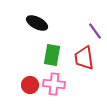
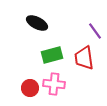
green rectangle: rotated 65 degrees clockwise
red circle: moved 3 px down
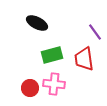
purple line: moved 1 px down
red trapezoid: moved 1 px down
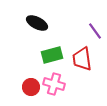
purple line: moved 1 px up
red trapezoid: moved 2 px left
pink cross: rotated 10 degrees clockwise
red circle: moved 1 px right, 1 px up
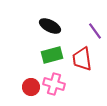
black ellipse: moved 13 px right, 3 px down
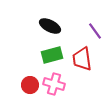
red circle: moved 1 px left, 2 px up
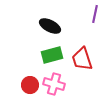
purple line: moved 17 px up; rotated 48 degrees clockwise
red trapezoid: rotated 10 degrees counterclockwise
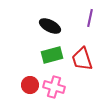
purple line: moved 5 px left, 4 px down
pink cross: moved 3 px down
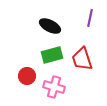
red circle: moved 3 px left, 9 px up
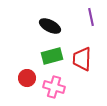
purple line: moved 1 px right, 1 px up; rotated 24 degrees counterclockwise
green rectangle: moved 1 px down
red trapezoid: rotated 20 degrees clockwise
red circle: moved 2 px down
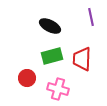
pink cross: moved 4 px right, 2 px down
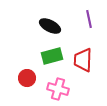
purple line: moved 2 px left, 2 px down
red trapezoid: moved 1 px right, 1 px down
